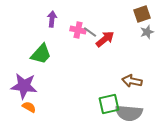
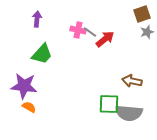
purple arrow: moved 15 px left
green trapezoid: moved 1 px right
green square: rotated 15 degrees clockwise
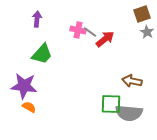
gray star: rotated 24 degrees counterclockwise
green square: moved 2 px right
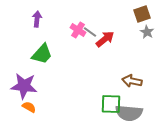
pink cross: rotated 21 degrees clockwise
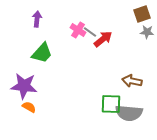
gray star: rotated 24 degrees counterclockwise
red arrow: moved 2 px left
green trapezoid: moved 1 px up
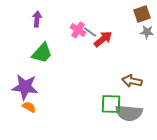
purple star: moved 1 px right, 1 px down
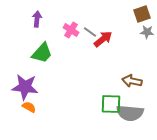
pink cross: moved 7 px left
gray semicircle: moved 1 px right
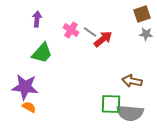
gray star: moved 1 px left, 2 px down
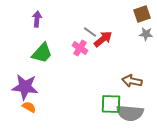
pink cross: moved 9 px right, 18 px down
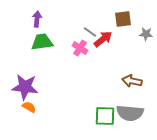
brown square: moved 19 px left, 5 px down; rotated 12 degrees clockwise
green trapezoid: moved 11 px up; rotated 140 degrees counterclockwise
green square: moved 6 px left, 12 px down
